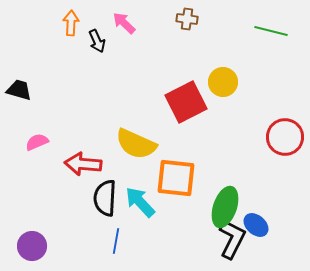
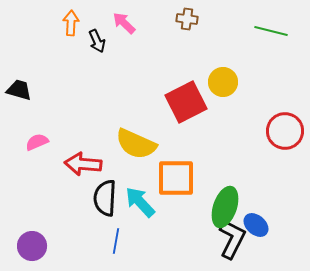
red circle: moved 6 px up
orange square: rotated 6 degrees counterclockwise
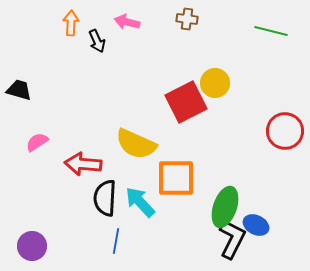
pink arrow: moved 3 px right, 1 px up; rotated 30 degrees counterclockwise
yellow circle: moved 8 px left, 1 px down
pink semicircle: rotated 10 degrees counterclockwise
blue ellipse: rotated 15 degrees counterclockwise
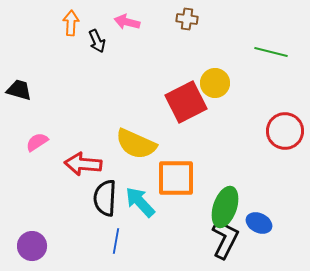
green line: moved 21 px down
blue ellipse: moved 3 px right, 2 px up
black L-shape: moved 7 px left
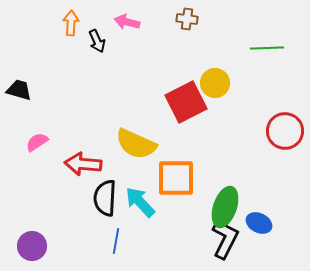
green line: moved 4 px left, 4 px up; rotated 16 degrees counterclockwise
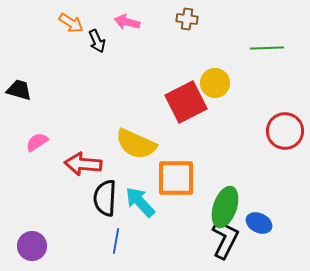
orange arrow: rotated 120 degrees clockwise
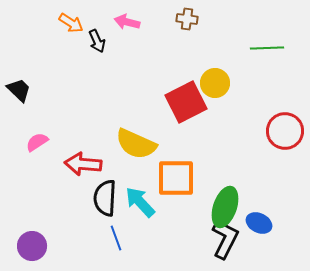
black trapezoid: rotated 28 degrees clockwise
blue line: moved 3 px up; rotated 30 degrees counterclockwise
